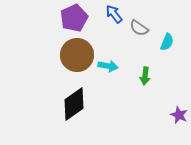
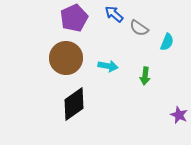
blue arrow: rotated 12 degrees counterclockwise
brown circle: moved 11 px left, 3 px down
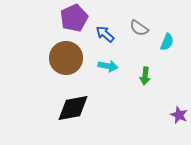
blue arrow: moved 9 px left, 20 px down
black diamond: moved 1 px left, 4 px down; rotated 24 degrees clockwise
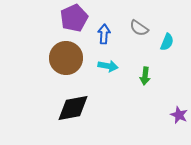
blue arrow: moved 1 px left; rotated 54 degrees clockwise
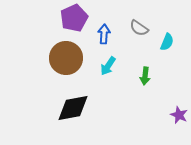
cyan arrow: rotated 114 degrees clockwise
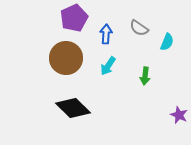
blue arrow: moved 2 px right
black diamond: rotated 56 degrees clockwise
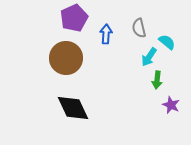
gray semicircle: rotated 42 degrees clockwise
cyan semicircle: rotated 72 degrees counterclockwise
cyan arrow: moved 41 px right, 9 px up
green arrow: moved 12 px right, 4 px down
black diamond: rotated 20 degrees clockwise
purple star: moved 8 px left, 10 px up
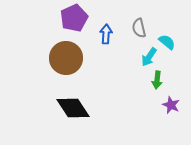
black diamond: rotated 8 degrees counterclockwise
